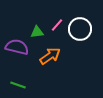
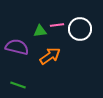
pink line: rotated 40 degrees clockwise
green triangle: moved 3 px right, 1 px up
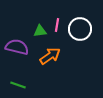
pink line: rotated 72 degrees counterclockwise
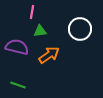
pink line: moved 25 px left, 13 px up
orange arrow: moved 1 px left, 1 px up
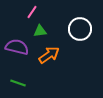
pink line: rotated 24 degrees clockwise
green line: moved 2 px up
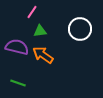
orange arrow: moved 6 px left; rotated 110 degrees counterclockwise
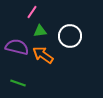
white circle: moved 10 px left, 7 px down
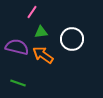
green triangle: moved 1 px right, 1 px down
white circle: moved 2 px right, 3 px down
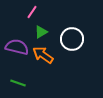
green triangle: rotated 24 degrees counterclockwise
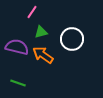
green triangle: rotated 16 degrees clockwise
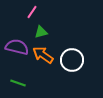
white circle: moved 21 px down
